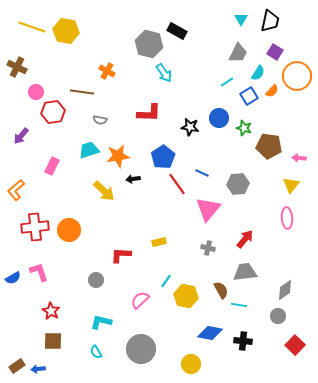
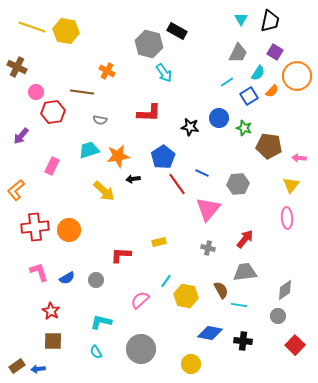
blue semicircle at (13, 278): moved 54 px right
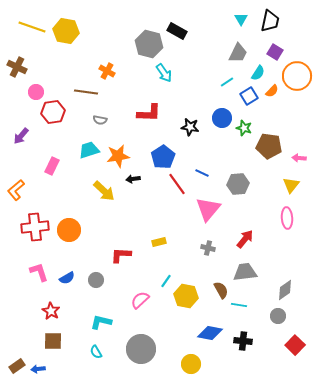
brown line at (82, 92): moved 4 px right
blue circle at (219, 118): moved 3 px right
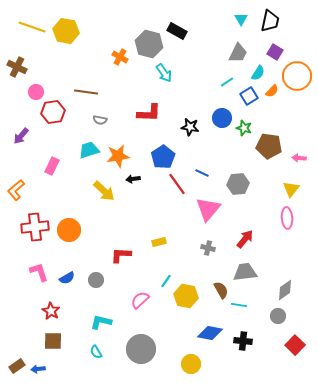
orange cross at (107, 71): moved 13 px right, 14 px up
yellow triangle at (291, 185): moved 4 px down
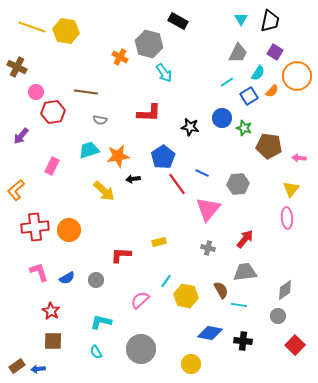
black rectangle at (177, 31): moved 1 px right, 10 px up
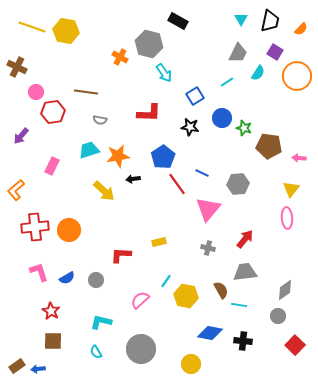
orange semicircle at (272, 91): moved 29 px right, 62 px up
blue square at (249, 96): moved 54 px left
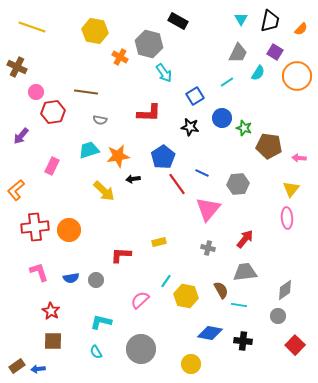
yellow hexagon at (66, 31): moved 29 px right
blue semicircle at (67, 278): moved 4 px right; rotated 21 degrees clockwise
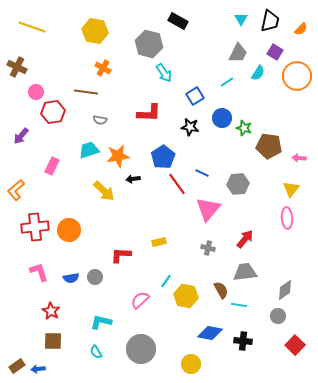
orange cross at (120, 57): moved 17 px left, 11 px down
gray circle at (96, 280): moved 1 px left, 3 px up
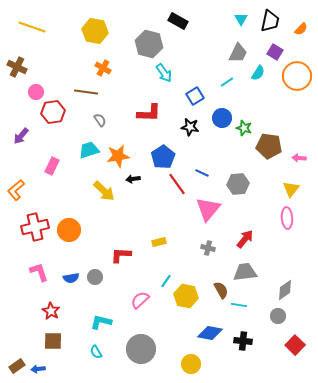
gray semicircle at (100, 120): rotated 136 degrees counterclockwise
red cross at (35, 227): rotated 8 degrees counterclockwise
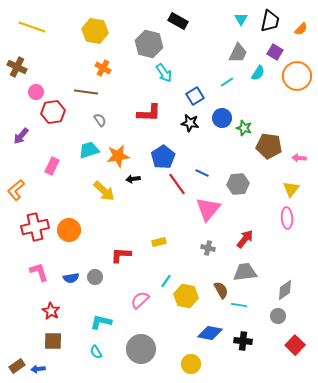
black star at (190, 127): moved 4 px up
